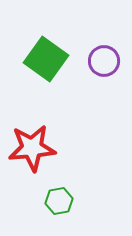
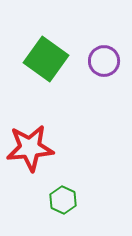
red star: moved 2 px left
green hexagon: moved 4 px right, 1 px up; rotated 24 degrees counterclockwise
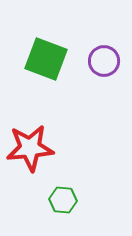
green square: rotated 15 degrees counterclockwise
green hexagon: rotated 20 degrees counterclockwise
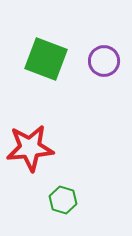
green hexagon: rotated 12 degrees clockwise
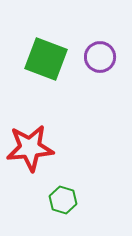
purple circle: moved 4 px left, 4 px up
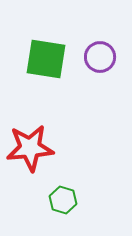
green square: rotated 12 degrees counterclockwise
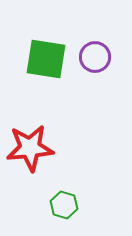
purple circle: moved 5 px left
green hexagon: moved 1 px right, 5 px down
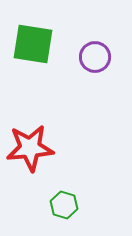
green square: moved 13 px left, 15 px up
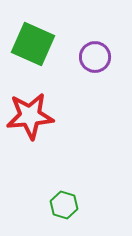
green square: rotated 15 degrees clockwise
red star: moved 32 px up
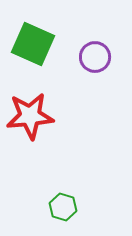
green hexagon: moved 1 px left, 2 px down
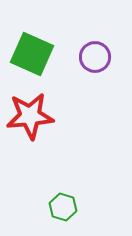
green square: moved 1 px left, 10 px down
